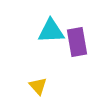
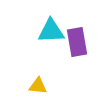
yellow triangle: rotated 42 degrees counterclockwise
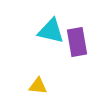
cyan triangle: rotated 16 degrees clockwise
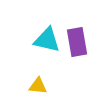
cyan triangle: moved 4 px left, 9 px down
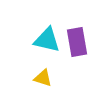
yellow triangle: moved 5 px right, 8 px up; rotated 12 degrees clockwise
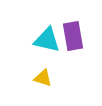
purple rectangle: moved 4 px left, 6 px up
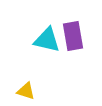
yellow triangle: moved 17 px left, 13 px down
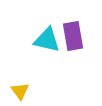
yellow triangle: moved 6 px left; rotated 36 degrees clockwise
